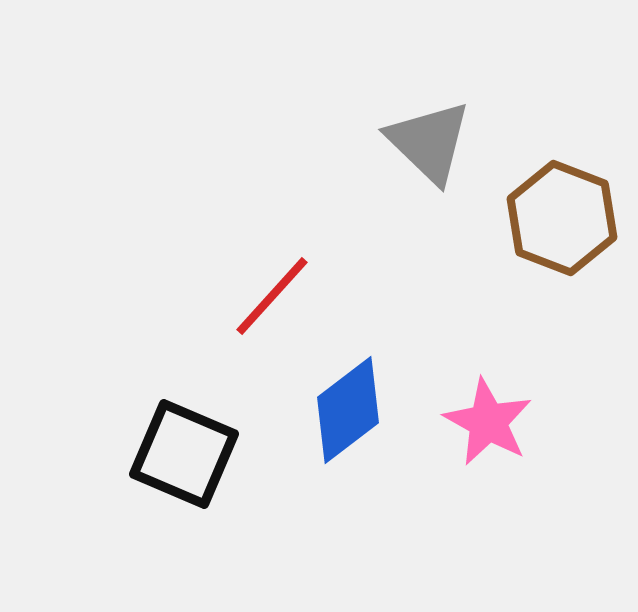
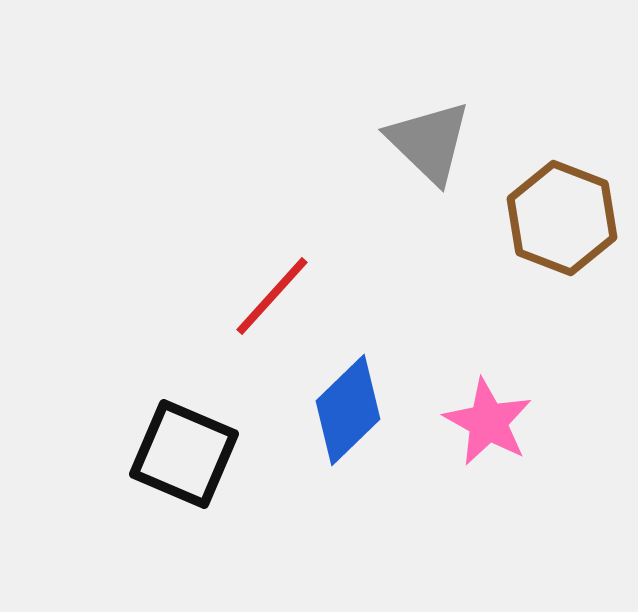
blue diamond: rotated 7 degrees counterclockwise
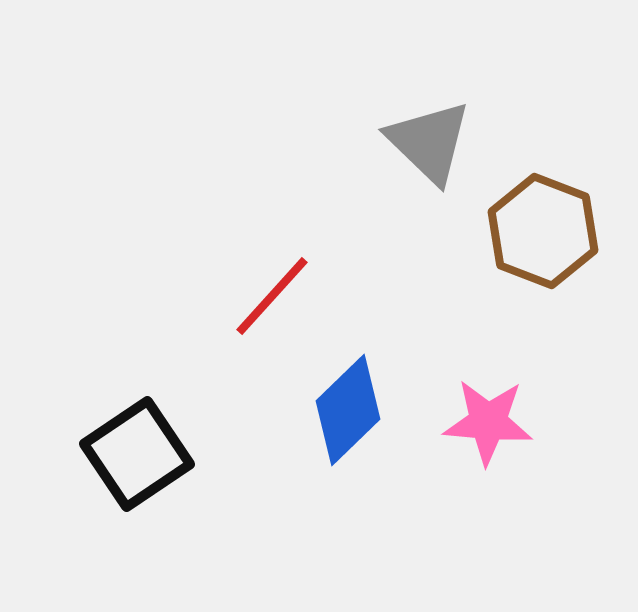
brown hexagon: moved 19 px left, 13 px down
pink star: rotated 24 degrees counterclockwise
black square: moved 47 px left; rotated 33 degrees clockwise
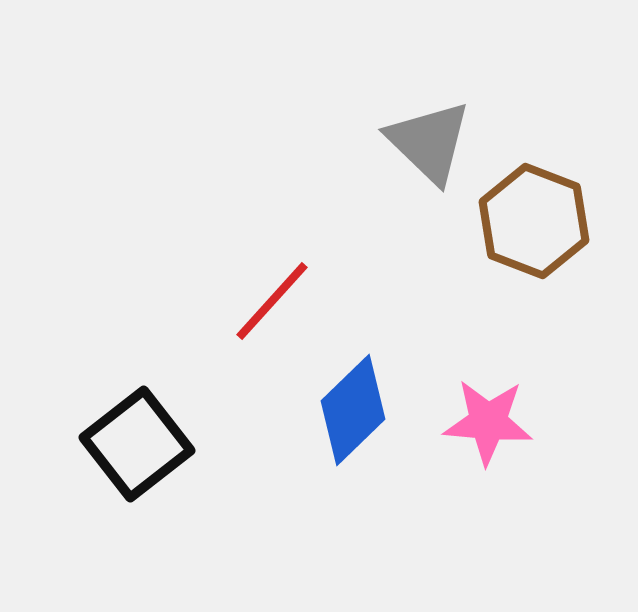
brown hexagon: moved 9 px left, 10 px up
red line: moved 5 px down
blue diamond: moved 5 px right
black square: moved 10 px up; rotated 4 degrees counterclockwise
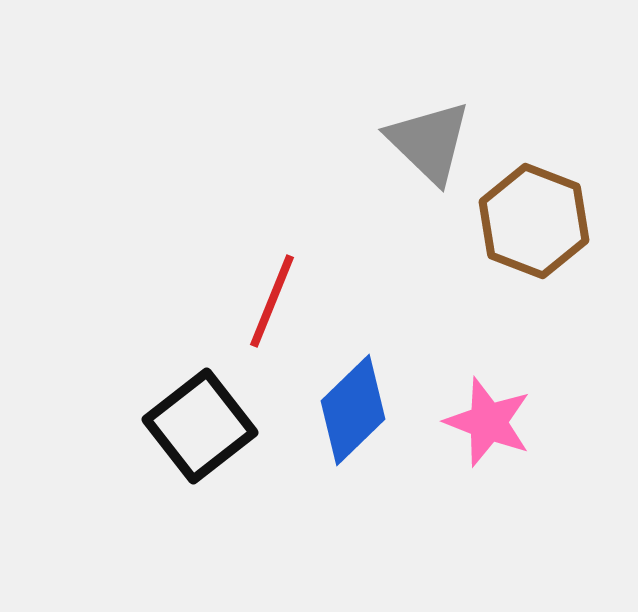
red line: rotated 20 degrees counterclockwise
pink star: rotated 16 degrees clockwise
black square: moved 63 px right, 18 px up
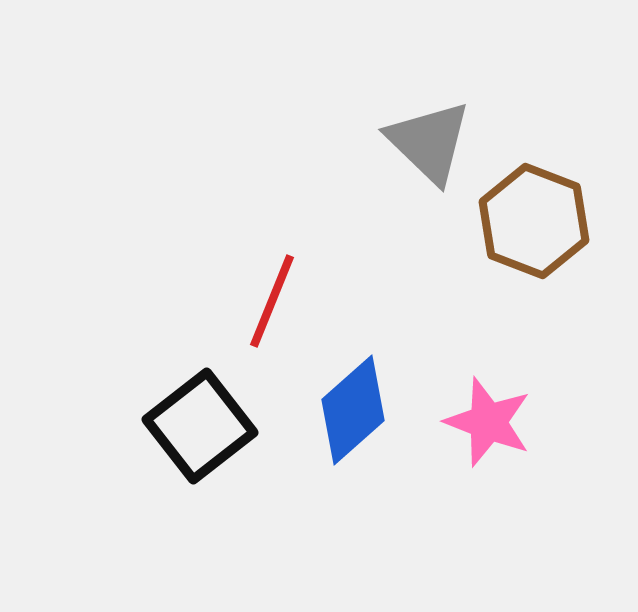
blue diamond: rotated 3 degrees clockwise
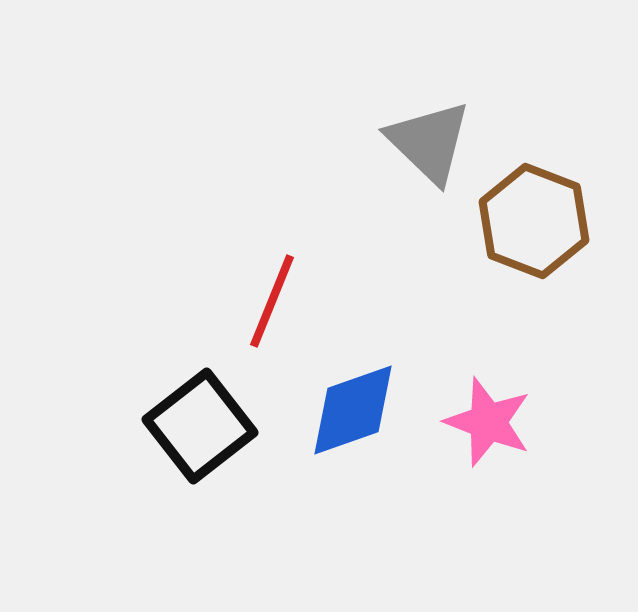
blue diamond: rotated 22 degrees clockwise
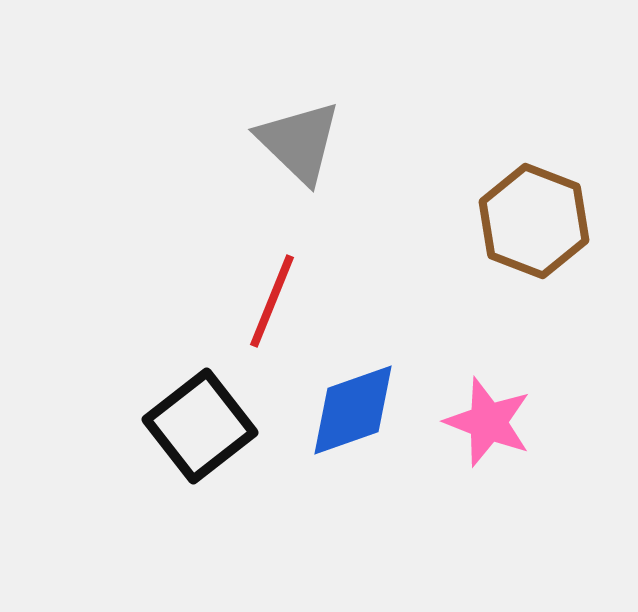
gray triangle: moved 130 px left
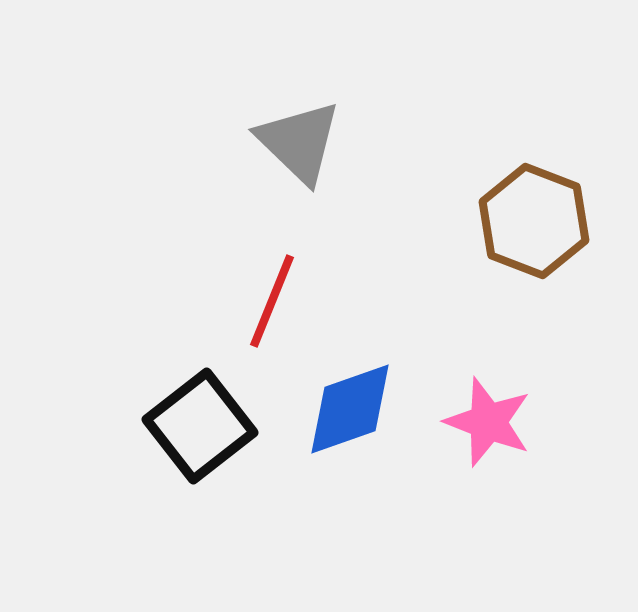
blue diamond: moved 3 px left, 1 px up
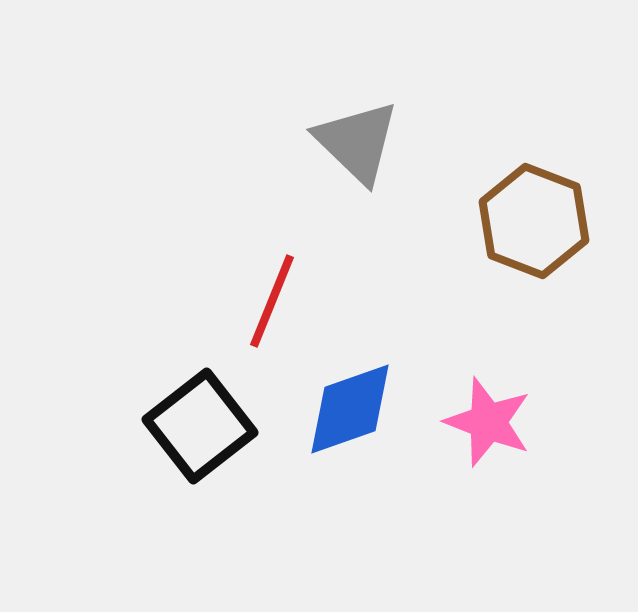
gray triangle: moved 58 px right
